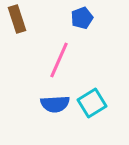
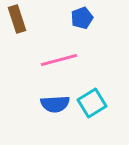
pink line: rotated 51 degrees clockwise
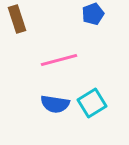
blue pentagon: moved 11 px right, 4 px up
blue semicircle: rotated 12 degrees clockwise
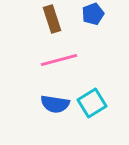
brown rectangle: moved 35 px right
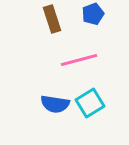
pink line: moved 20 px right
cyan square: moved 2 px left
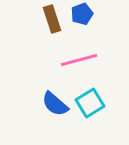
blue pentagon: moved 11 px left
blue semicircle: rotated 32 degrees clockwise
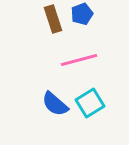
brown rectangle: moved 1 px right
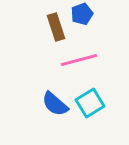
brown rectangle: moved 3 px right, 8 px down
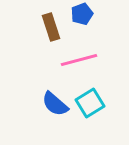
brown rectangle: moved 5 px left
